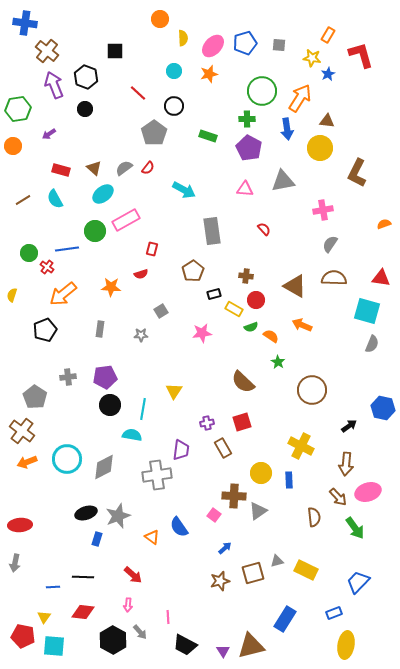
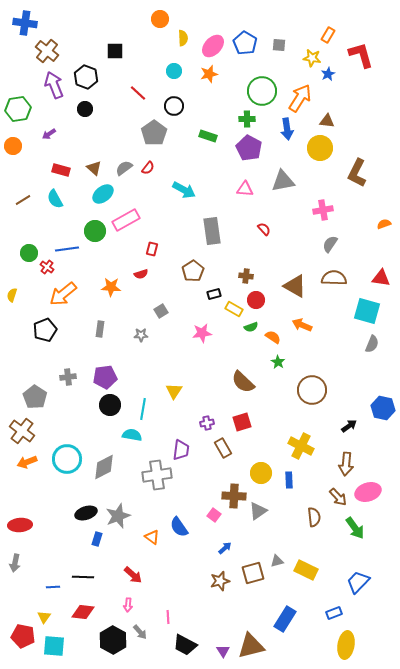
blue pentagon at (245, 43): rotated 25 degrees counterclockwise
orange semicircle at (271, 336): moved 2 px right, 1 px down
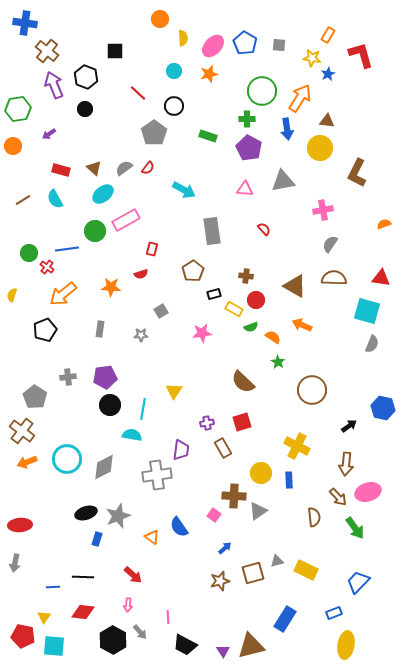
yellow cross at (301, 446): moved 4 px left
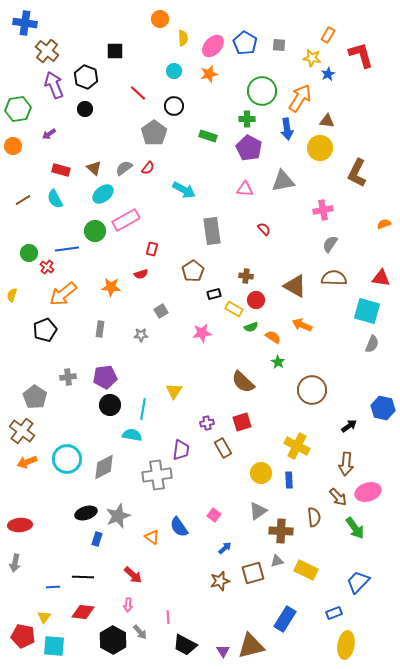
brown cross at (234, 496): moved 47 px right, 35 px down
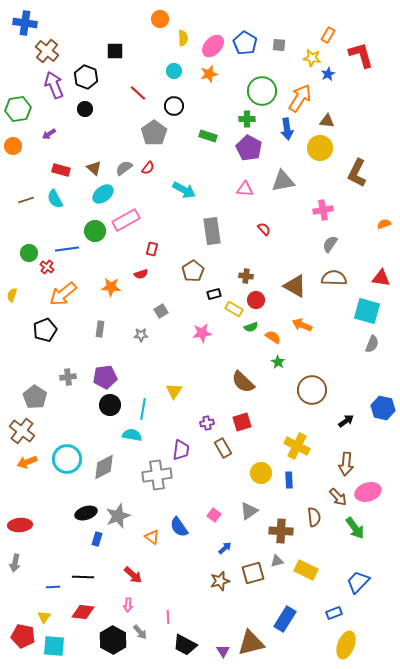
brown line at (23, 200): moved 3 px right; rotated 14 degrees clockwise
black arrow at (349, 426): moved 3 px left, 5 px up
gray triangle at (258, 511): moved 9 px left
yellow ellipse at (346, 645): rotated 12 degrees clockwise
brown triangle at (251, 646): moved 3 px up
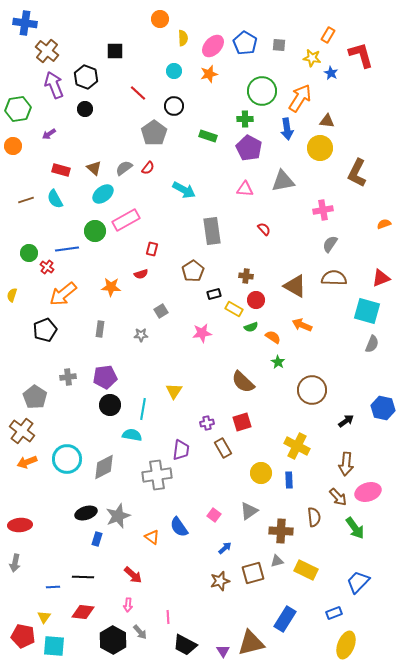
blue star at (328, 74): moved 3 px right, 1 px up; rotated 16 degrees counterclockwise
green cross at (247, 119): moved 2 px left
red triangle at (381, 278): rotated 30 degrees counterclockwise
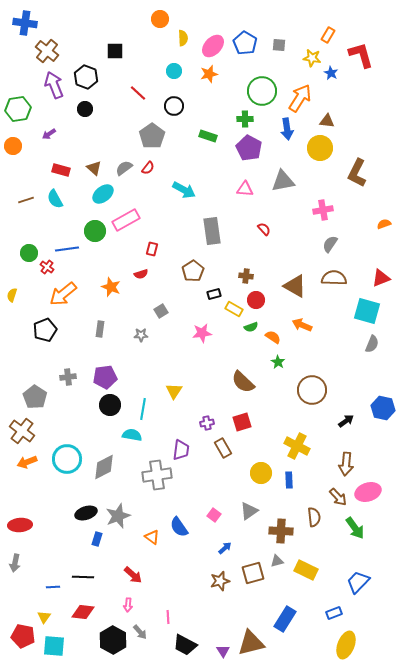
gray pentagon at (154, 133): moved 2 px left, 3 px down
orange star at (111, 287): rotated 18 degrees clockwise
